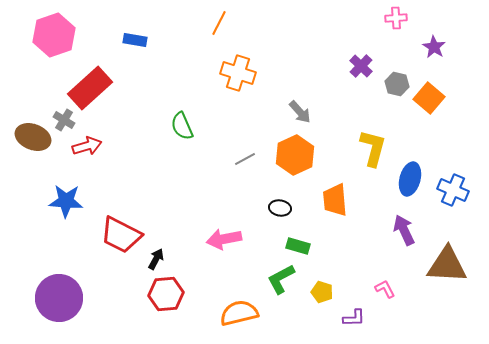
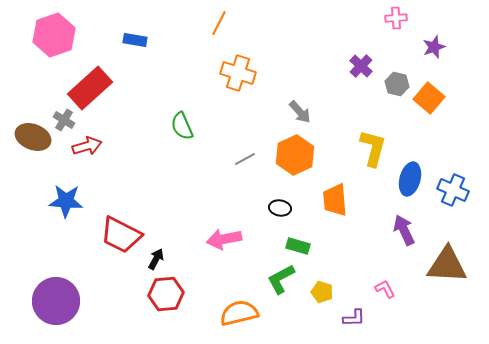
purple star: rotated 20 degrees clockwise
purple circle: moved 3 px left, 3 px down
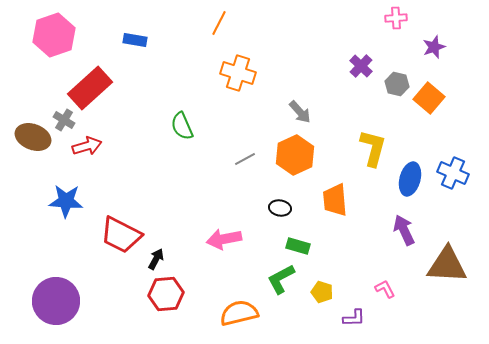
blue cross: moved 17 px up
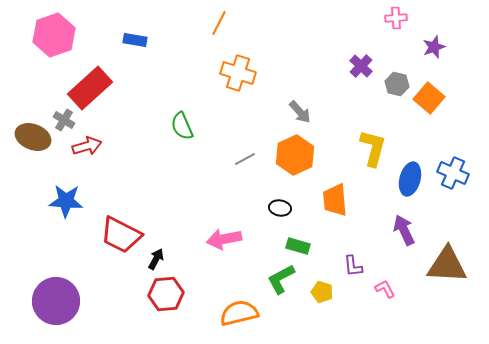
purple L-shape: moved 1 px left, 52 px up; rotated 85 degrees clockwise
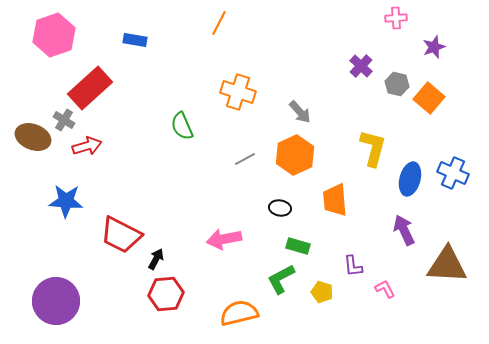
orange cross: moved 19 px down
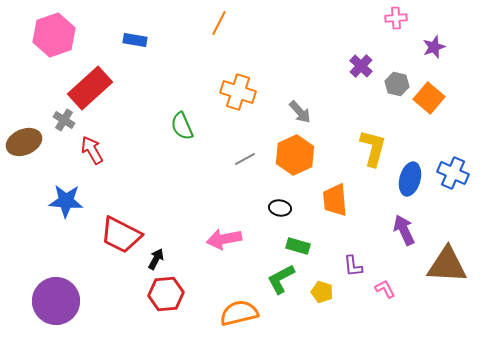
brown ellipse: moved 9 px left, 5 px down; rotated 44 degrees counterclockwise
red arrow: moved 5 px right, 4 px down; rotated 104 degrees counterclockwise
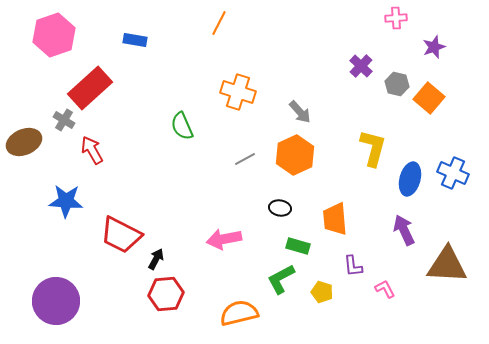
orange trapezoid: moved 19 px down
